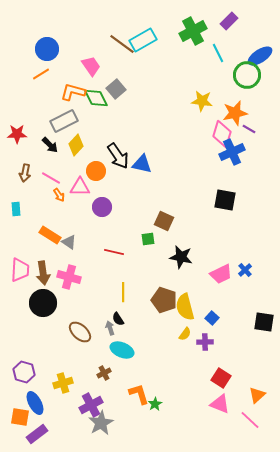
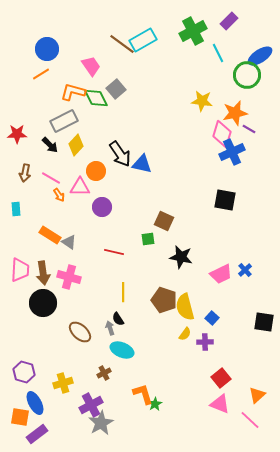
black arrow at (118, 156): moved 2 px right, 2 px up
red square at (221, 378): rotated 18 degrees clockwise
orange L-shape at (139, 394): moved 4 px right
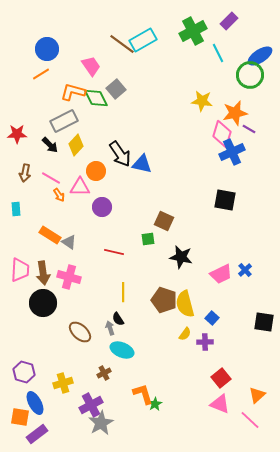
green circle at (247, 75): moved 3 px right
yellow semicircle at (185, 307): moved 3 px up
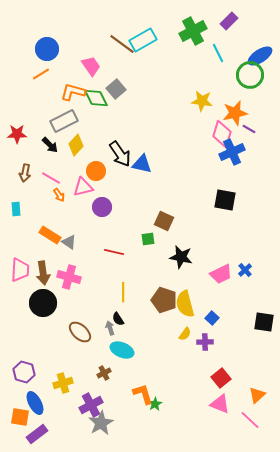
pink triangle at (80, 187): moved 3 px right; rotated 15 degrees counterclockwise
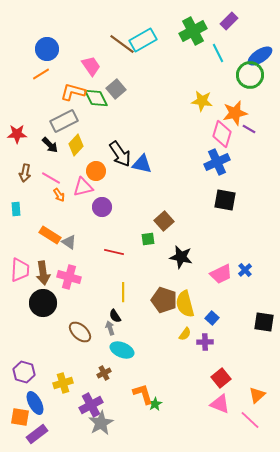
blue cross at (232, 152): moved 15 px left, 10 px down
brown square at (164, 221): rotated 24 degrees clockwise
black semicircle at (118, 319): moved 3 px left, 3 px up
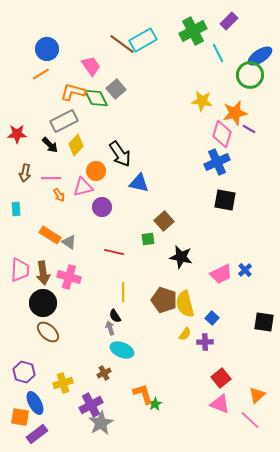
blue triangle at (142, 164): moved 3 px left, 19 px down
pink line at (51, 178): rotated 30 degrees counterclockwise
brown ellipse at (80, 332): moved 32 px left
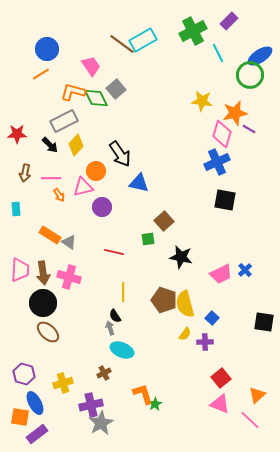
purple hexagon at (24, 372): moved 2 px down
purple cross at (91, 405): rotated 15 degrees clockwise
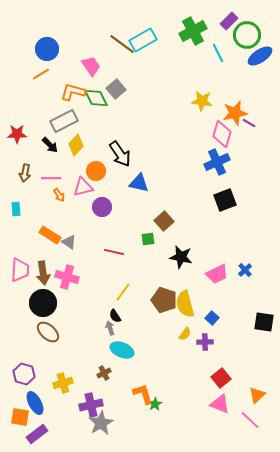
green circle at (250, 75): moved 3 px left, 40 px up
purple line at (249, 129): moved 6 px up
black square at (225, 200): rotated 30 degrees counterclockwise
pink trapezoid at (221, 274): moved 4 px left
pink cross at (69, 277): moved 2 px left
yellow line at (123, 292): rotated 36 degrees clockwise
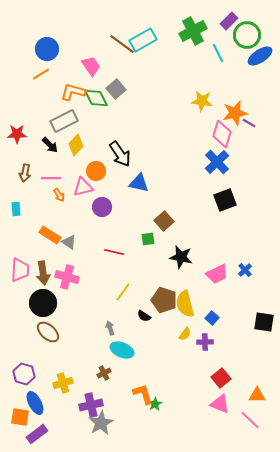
blue cross at (217, 162): rotated 20 degrees counterclockwise
black semicircle at (115, 316): moved 29 px right; rotated 24 degrees counterclockwise
orange triangle at (257, 395): rotated 42 degrees clockwise
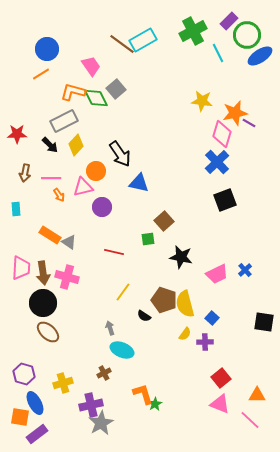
pink trapezoid at (20, 270): moved 1 px right, 2 px up
